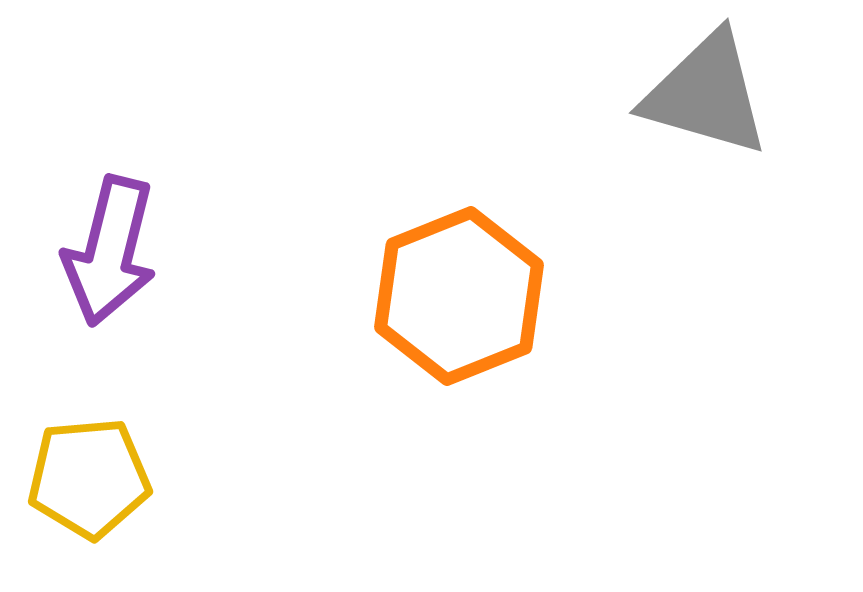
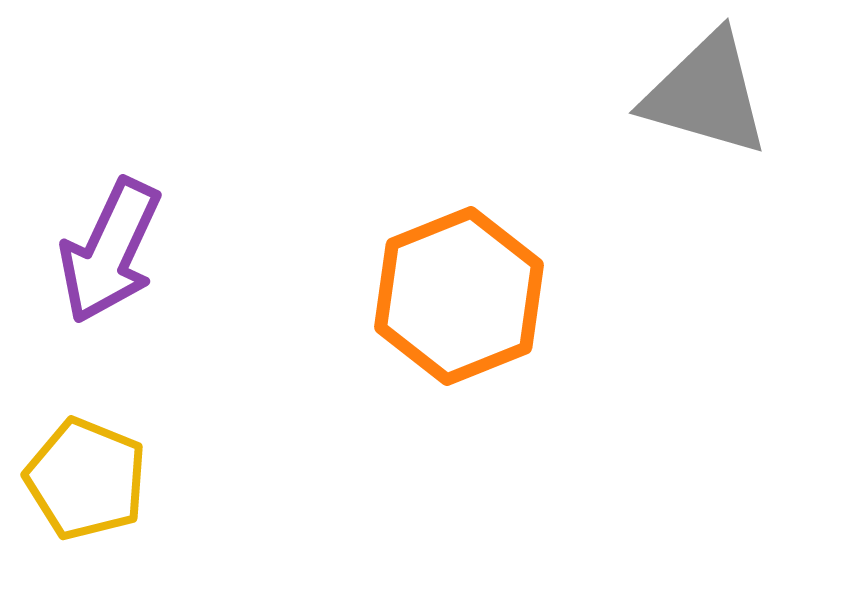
purple arrow: rotated 11 degrees clockwise
yellow pentagon: moved 3 px left, 1 px down; rotated 27 degrees clockwise
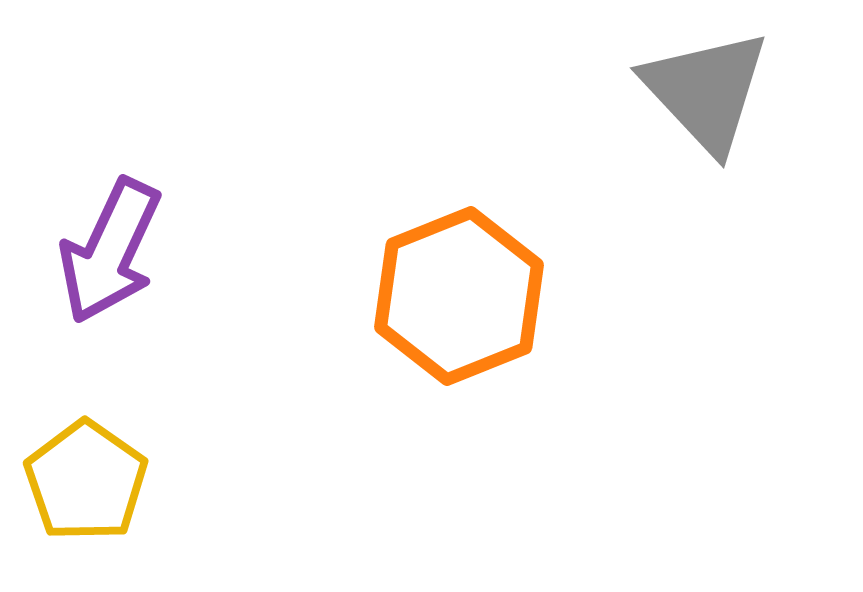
gray triangle: moved 3 px up; rotated 31 degrees clockwise
yellow pentagon: moved 2 px down; rotated 13 degrees clockwise
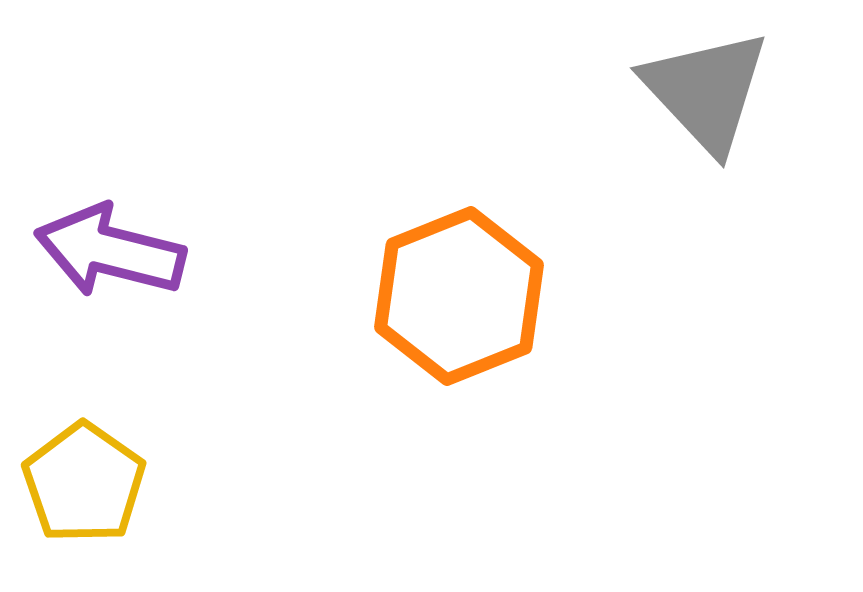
purple arrow: rotated 79 degrees clockwise
yellow pentagon: moved 2 px left, 2 px down
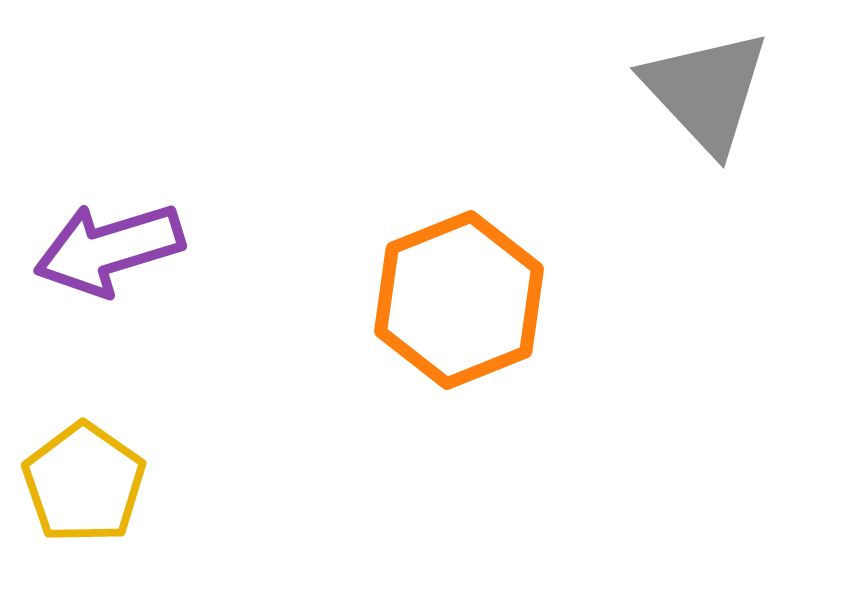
purple arrow: moved 1 px left, 2 px up; rotated 31 degrees counterclockwise
orange hexagon: moved 4 px down
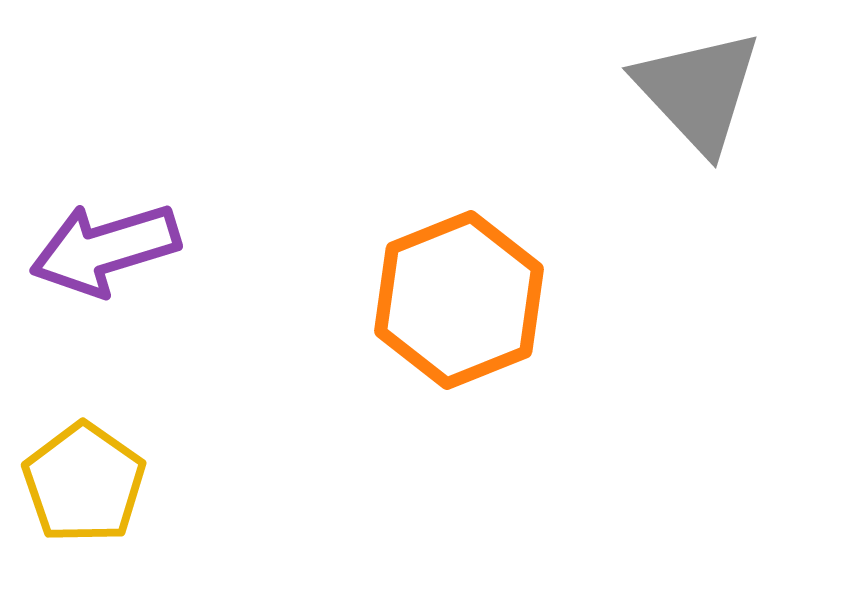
gray triangle: moved 8 px left
purple arrow: moved 4 px left
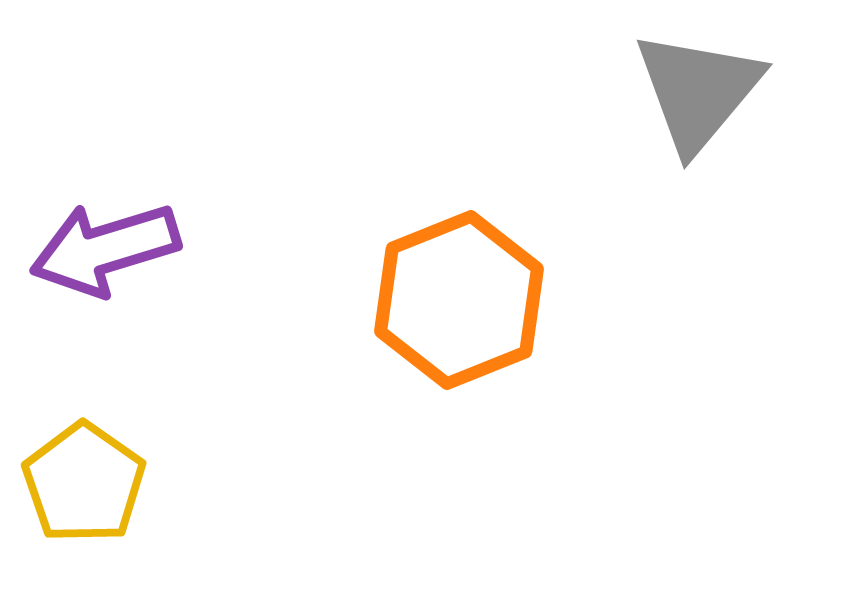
gray triangle: rotated 23 degrees clockwise
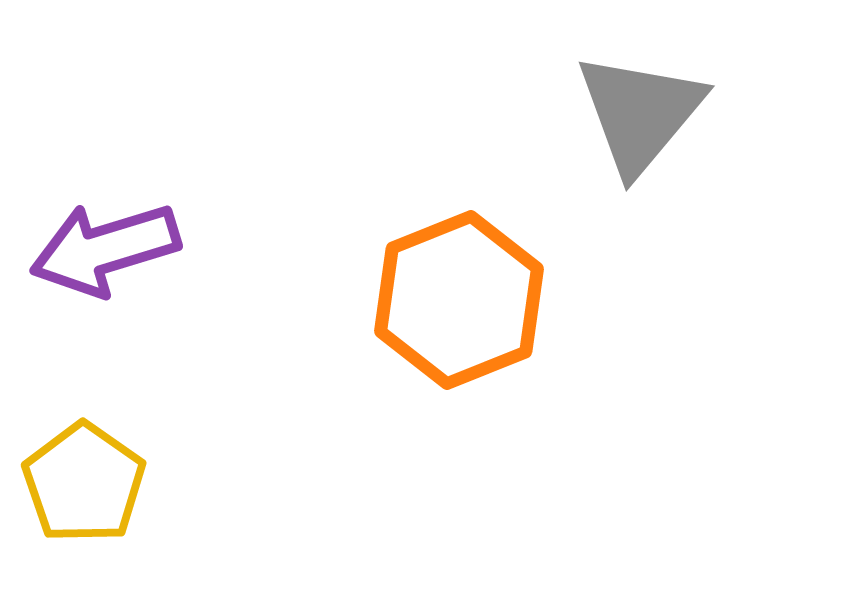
gray triangle: moved 58 px left, 22 px down
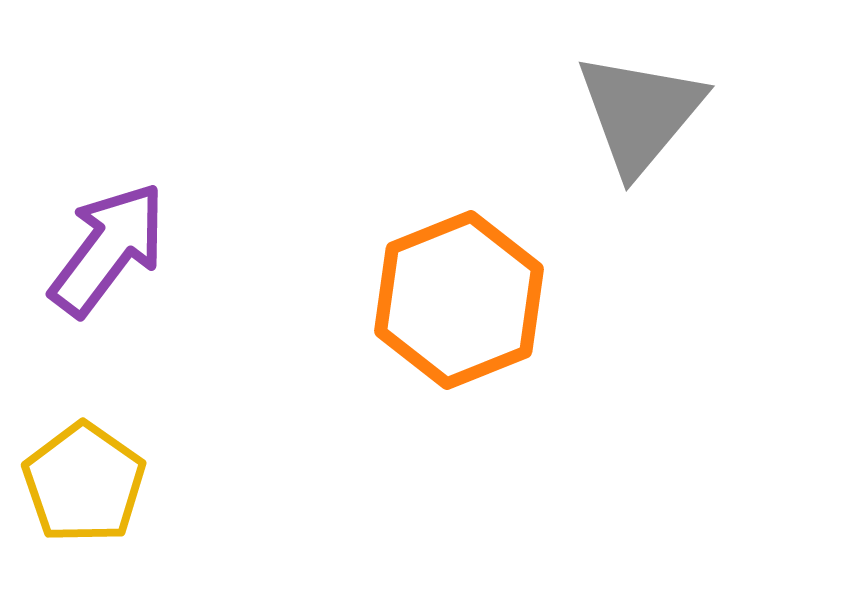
purple arrow: moved 3 px right; rotated 144 degrees clockwise
